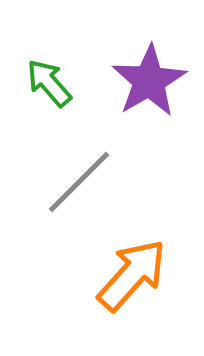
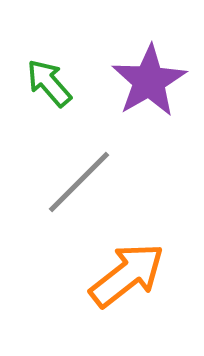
orange arrow: moved 5 px left; rotated 10 degrees clockwise
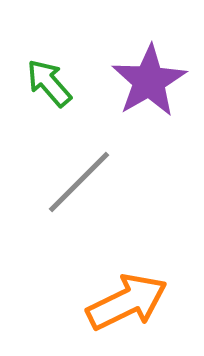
orange arrow: moved 27 px down; rotated 12 degrees clockwise
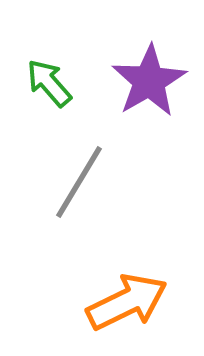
gray line: rotated 14 degrees counterclockwise
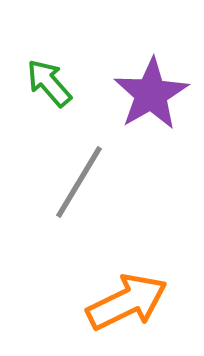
purple star: moved 2 px right, 13 px down
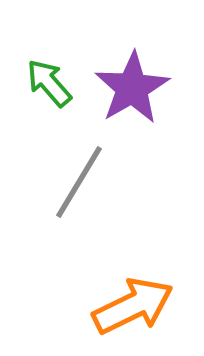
purple star: moved 19 px left, 6 px up
orange arrow: moved 6 px right, 4 px down
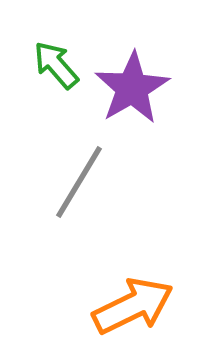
green arrow: moved 7 px right, 18 px up
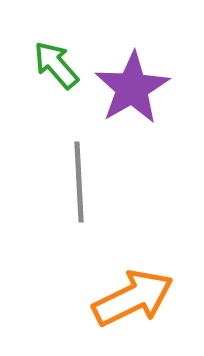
gray line: rotated 34 degrees counterclockwise
orange arrow: moved 8 px up
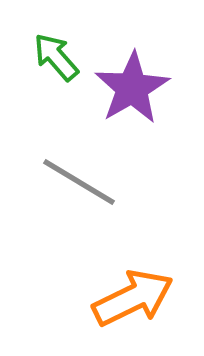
green arrow: moved 8 px up
gray line: rotated 56 degrees counterclockwise
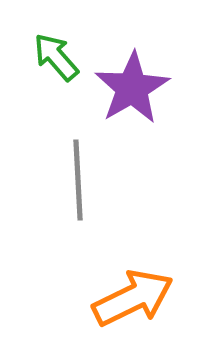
gray line: moved 1 px left, 2 px up; rotated 56 degrees clockwise
